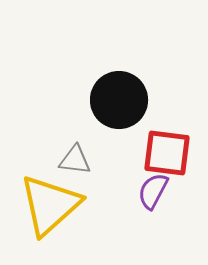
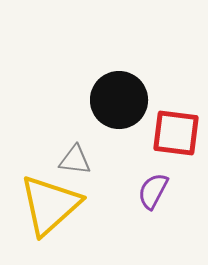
red square: moved 9 px right, 20 px up
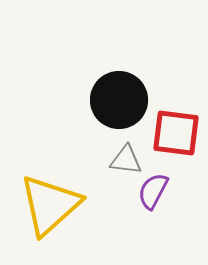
gray triangle: moved 51 px right
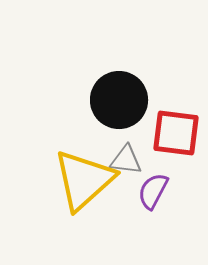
yellow triangle: moved 34 px right, 25 px up
